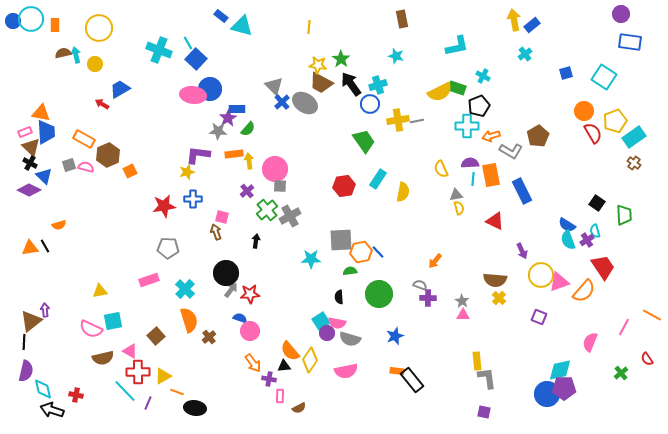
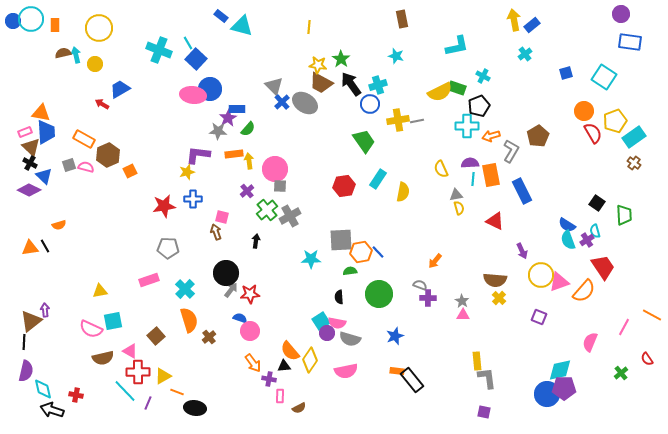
gray L-shape at (511, 151): rotated 90 degrees counterclockwise
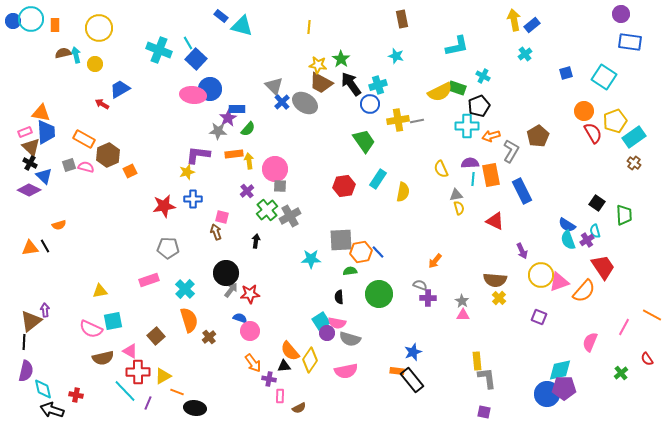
blue star at (395, 336): moved 18 px right, 16 px down
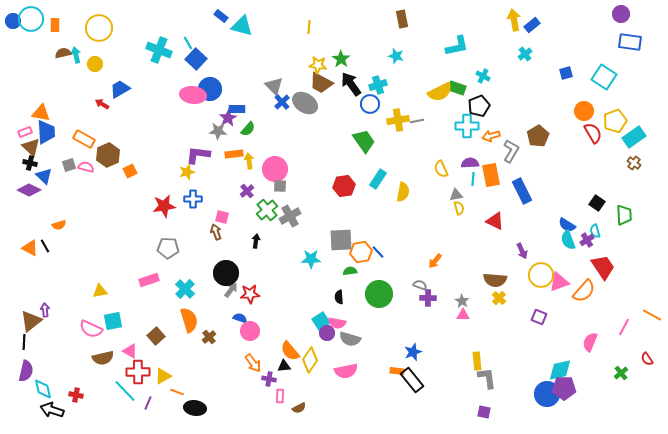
black cross at (30, 163): rotated 16 degrees counterclockwise
orange triangle at (30, 248): rotated 36 degrees clockwise
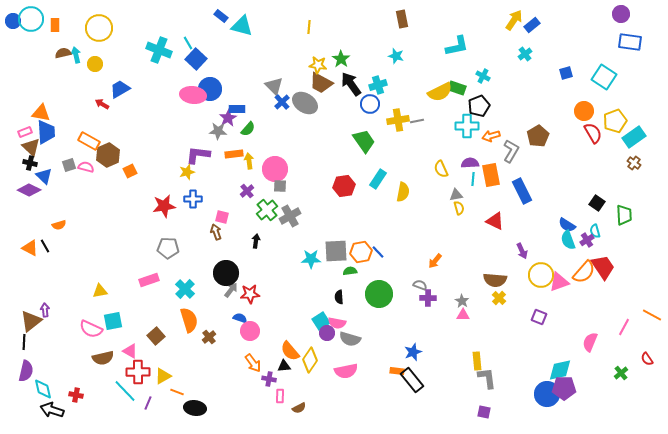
yellow arrow at (514, 20): rotated 45 degrees clockwise
orange rectangle at (84, 139): moved 5 px right, 2 px down
gray square at (341, 240): moved 5 px left, 11 px down
orange semicircle at (584, 291): moved 19 px up
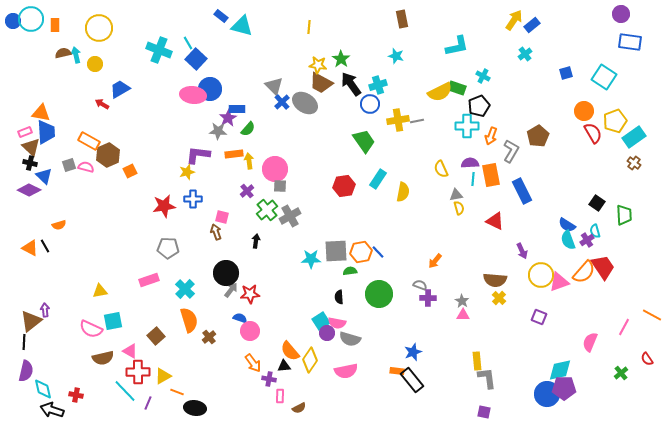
orange arrow at (491, 136): rotated 54 degrees counterclockwise
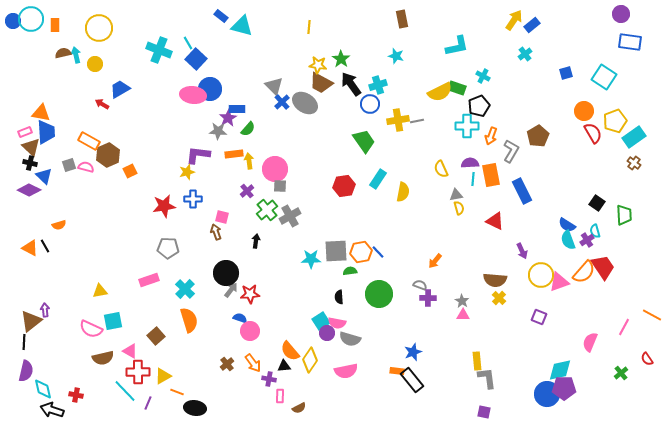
brown cross at (209, 337): moved 18 px right, 27 px down
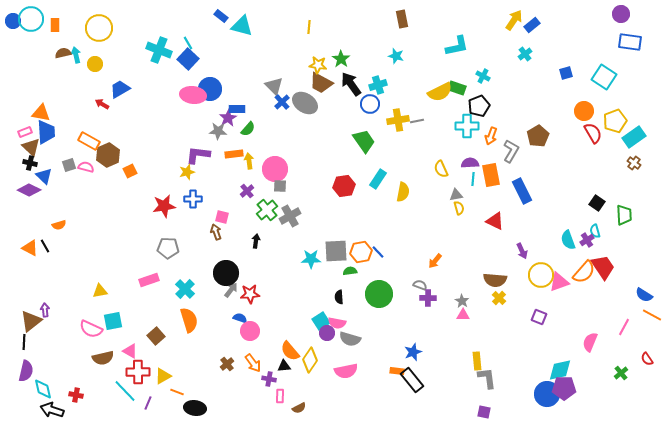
blue square at (196, 59): moved 8 px left
blue semicircle at (567, 225): moved 77 px right, 70 px down
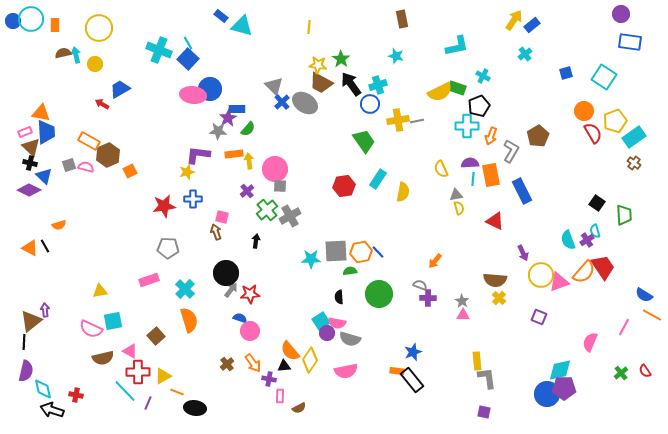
purple arrow at (522, 251): moved 1 px right, 2 px down
red semicircle at (647, 359): moved 2 px left, 12 px down
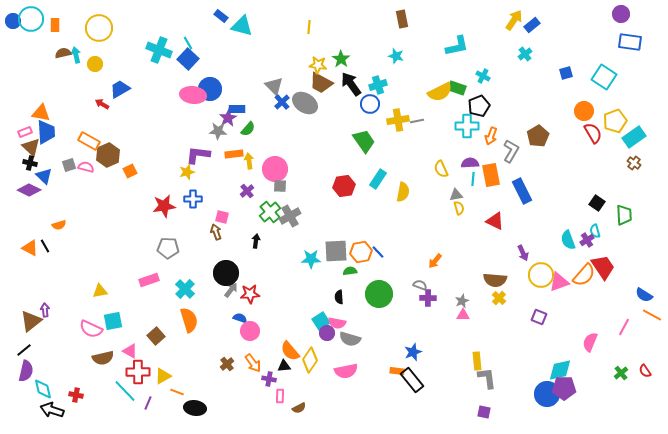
green cross at (267, 210): moved 3 px right, 2 px down
orange semicircle at (584, 272): moved 3 px down
gray star at (462, 301): rotated 16 degrees clockwise
black line at (24, 342): moved 8 px down; rotated 49 degrees clockwise
